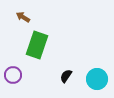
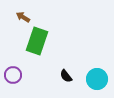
green rectangle: moved 4 px up
black semicircle: rotated 72 degrees counterclockwise
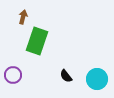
brown arrow: rotated 72 degrees clockwise
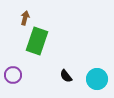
brown arrow: moved 2 px right, 1 px down
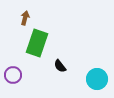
green rectangle: moved 2 px down
black semicircle: moved 6 px left, 10 px up
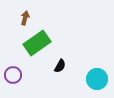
green rectangle: rotated 36 degrees clockwise
black semicircle: rotated 112 degrees counterclockwise
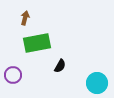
green rectangle: rotated 24 degrees clockwise
cyan circle: moved 4 px down
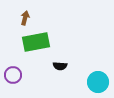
green rectangle: moved 1 px left, 1 px up
black semicircle: rotated 64 degrees clockwise
cyan circle: moved 1 px right, 1 px up
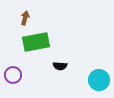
cyan circle: moved 1 px right, 2 px up
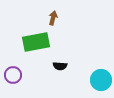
brown arrow: moved 28 px right
cyan circle: moved 2 px right
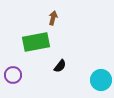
black semicircle: rotated 56 degrees counterclockwise
